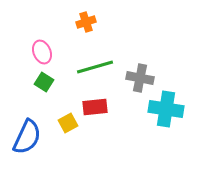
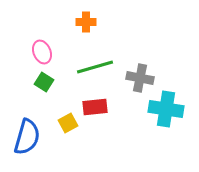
orange cross: rotated 18 degrees clockwise
blue semicircle: rotated 9 degrees counterclockwise
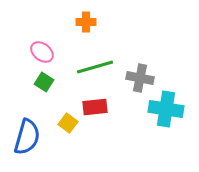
pink ellipse: rotated 30 degrees counterclockwise
yellow square: rotated 24 degrees counterclockwise
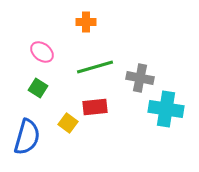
green square: moved 6 px left, 6 px down
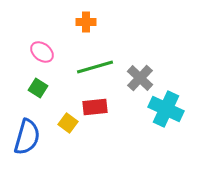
gray cross: rotated 32 degrees clockwise
cyan cross: rotated 16 degrees clockwise
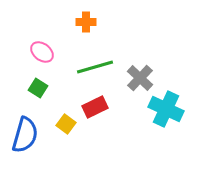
red rectangle: rotated 20 degrees counterclockwise
yellow square: moved 2 px left, 1 px down
blue semicircle: moved 2 px left, 2 px up
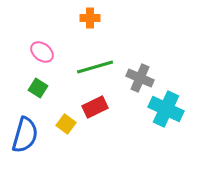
orange cross: moved 4 px right, 4 px up
gray cross: rotated 20 degrees counterclockwise
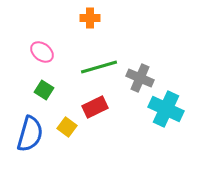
green line: moved 4 px right
green square: moved 6 px right, 2 px down
yellow square: moved 1 px right, 3 px down
blue semicircle: moved 5 px right, 1 px up
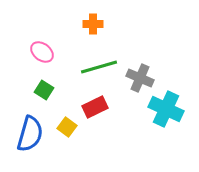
orange cross: moved 3 px right, 6 px down
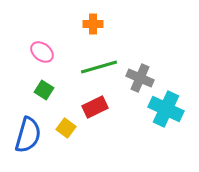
yellow square: moved 1 px left, 1 px down
blue semicircle: moved 2 px left, 1 px down
